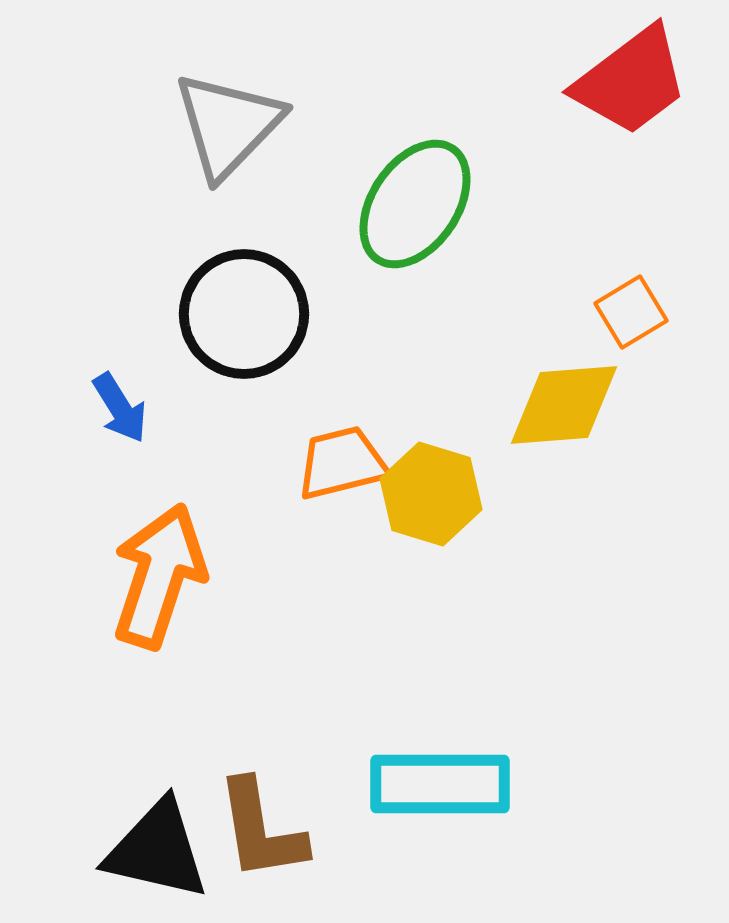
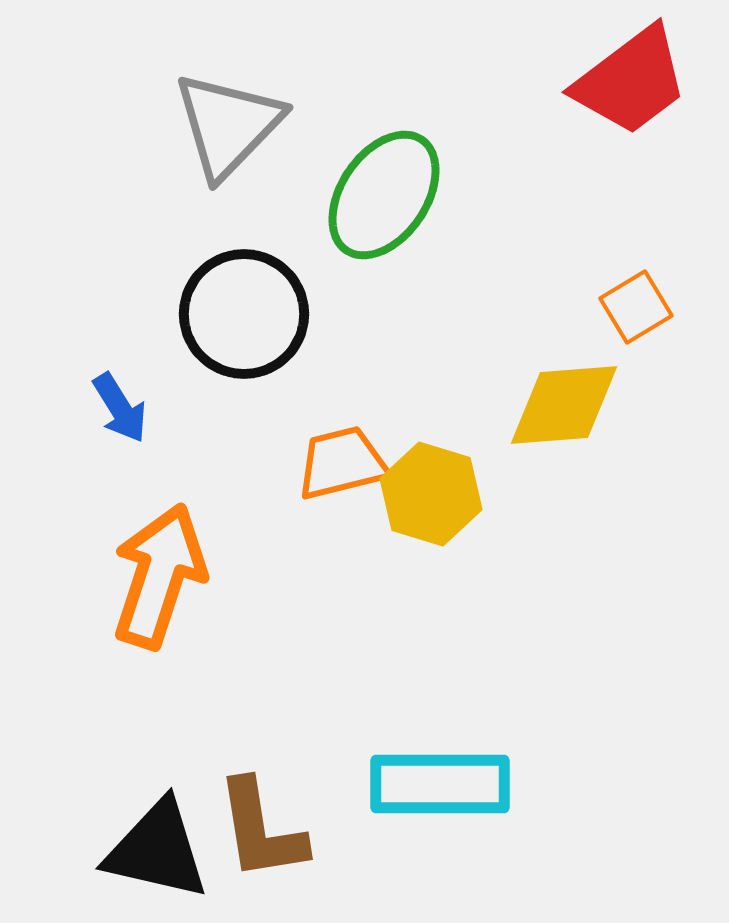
green ellipse: moved 31 px left, 9 px up
orange square: moved 5 px right, 5 px up
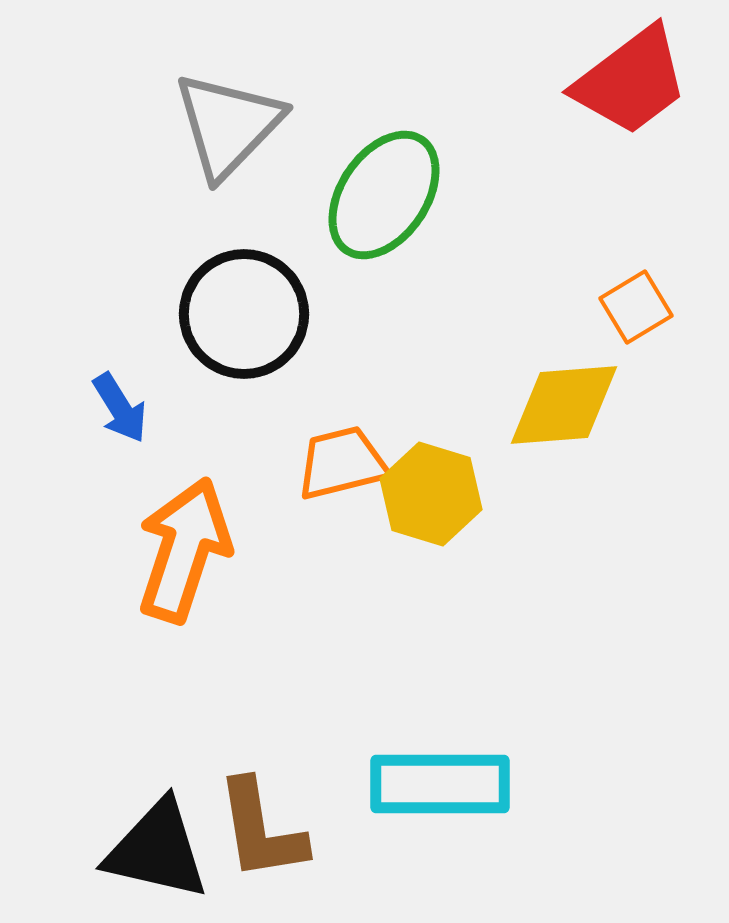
orange arrow: moved 25 px right, 26 px up
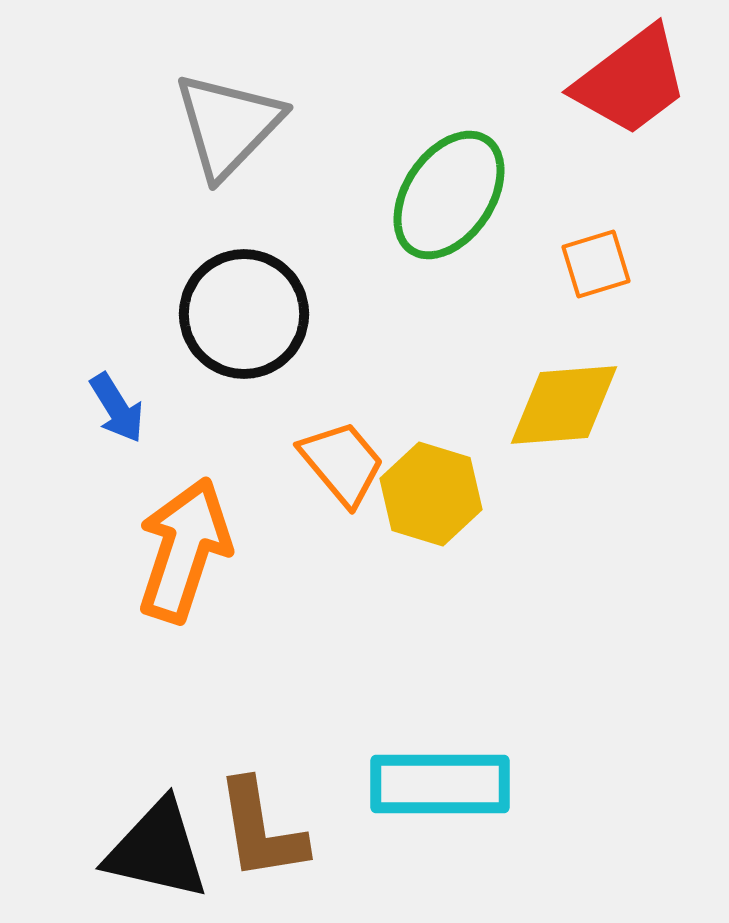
green ellipse: moved 65 px right
orange square: moved 40 px left, 43 px up; rotated 14 degrees clockwise
blue arrow: moved 3 px left
orange trapezoid: rotated 64 degrees clockwise
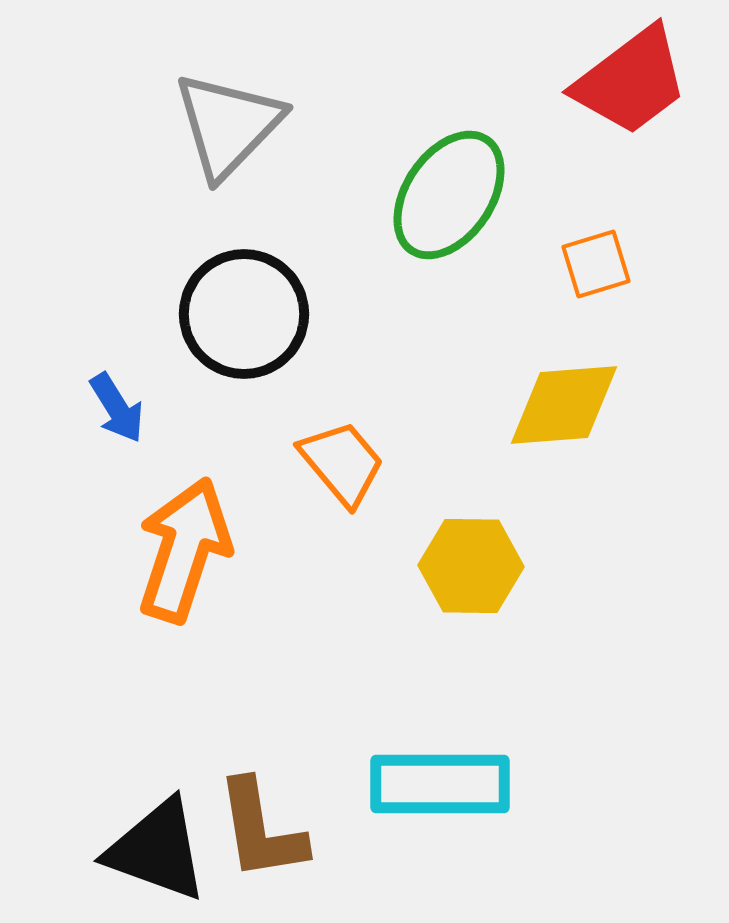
yellow hexagon: moved 40 px right, 72 px down; rotated 16 degrees counterclockwise
black triangle: rotated 7 degrees clockwise
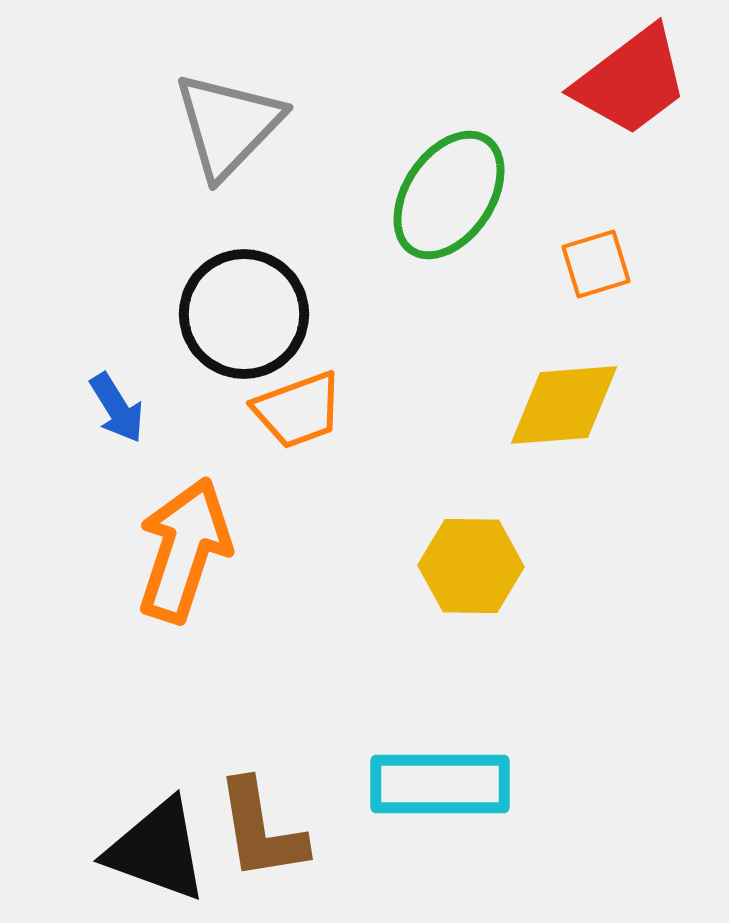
orange trapezoid: moved 44 px left, 53 px up; rotated 110 degrees clockwise
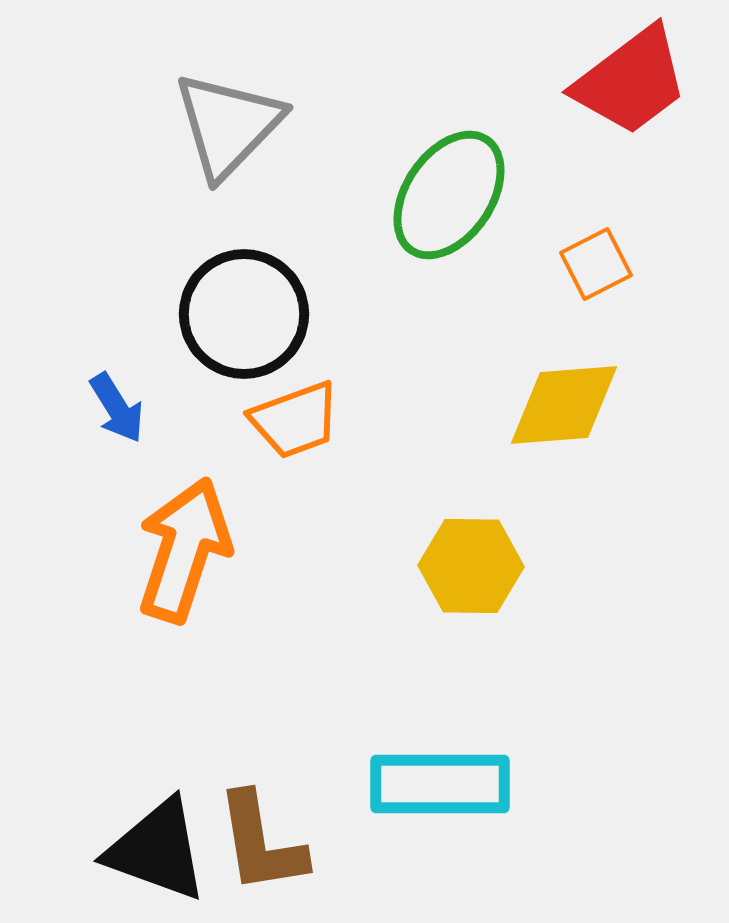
orange square: rotated 10 degrees counterclockwise
orange trapezoid: moved 3 px left, 10 px down
brown L-shape: moved 13 px down
